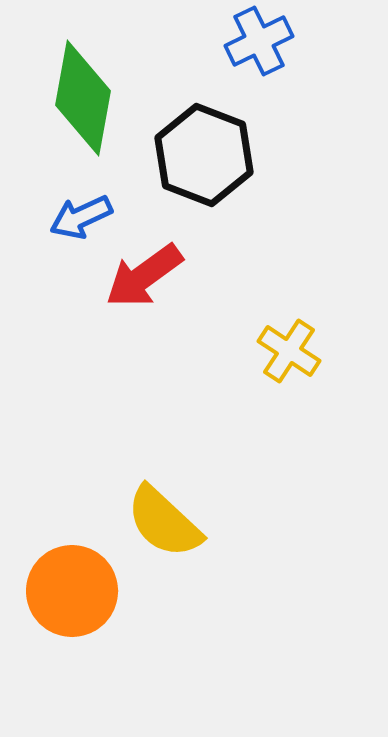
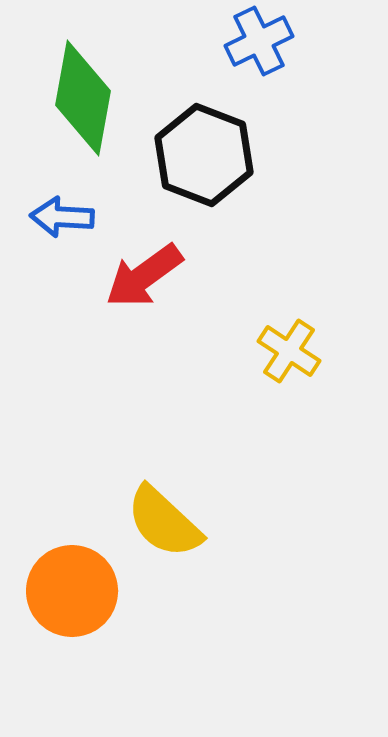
blue arrow: moved 19 px left; rotated 28 degrees clockwise
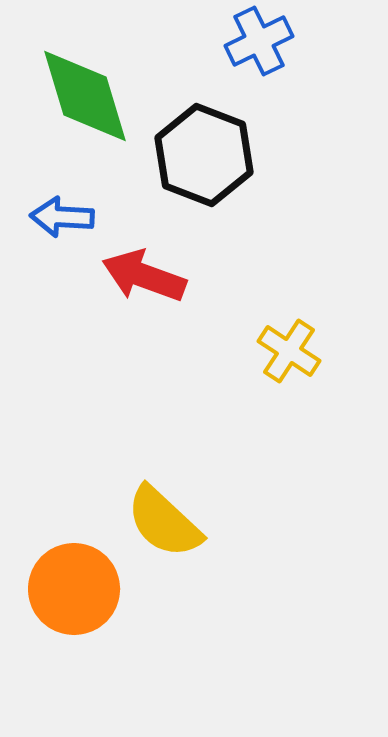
green diamond: moved 2 px right, 2 px up; rotated 27 degrees counterclockwise
red arrow: rotated 56 degrees clockwise
orange circle: moved 2 px right, 2 px up
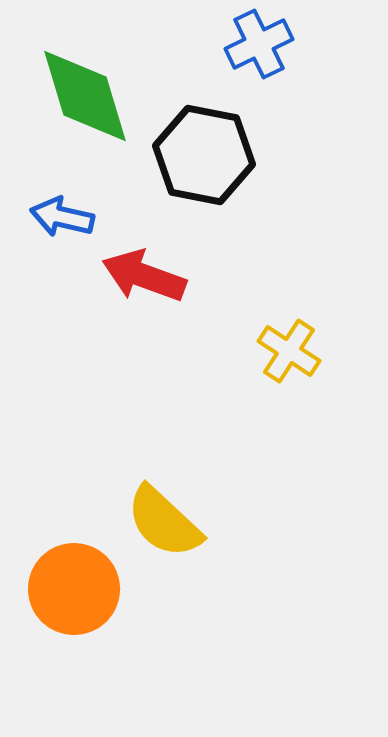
blue cross: moved 3 px down
black hexagon: rotated 10 degrees counterclockwise
blue arrow: rotated 10 degrees clockwise
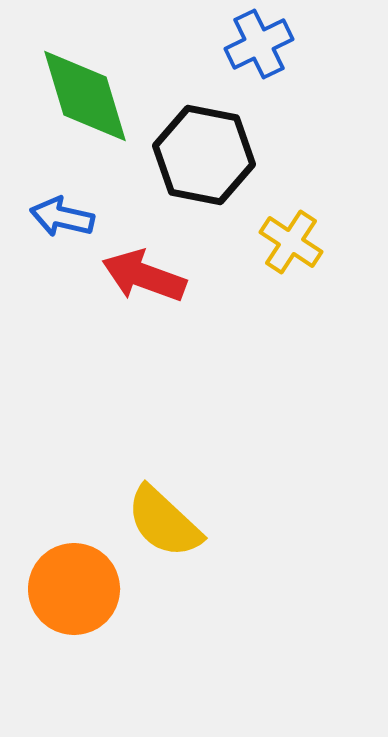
yellow cross: moved 2 px right, 109 px up
